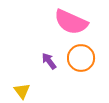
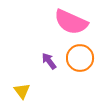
orange circle: moved 1 px left
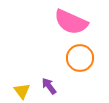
purple arrow: moved 25 px down
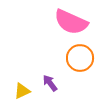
purple arrow: moved 1 px right, 3 px up
yellow triangle: rotated 42 degrees clockwise
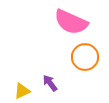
orange circle: moved 5 px right, 1 px up
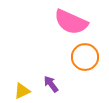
purple arrow: moved 1 px right, 1 px down
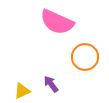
pink semicircle: moved 14 px left
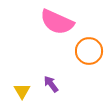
orange circle: moved 4 px right, 6 px up
yellow triangle: rotated 36 degrees counterclockwise
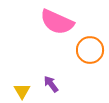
orange circle: moved 1 px right, 1 px up
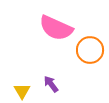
pink semicircle: moved 1 px left, 6 px down
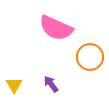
orange circle: moved 7 px down
yellow triangle: moved 8 px left, 6 px up
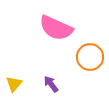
yellow triangle: moved 1 px up; rotated 12 degrees clockwise
